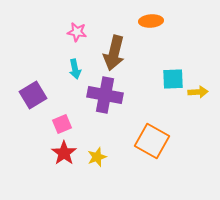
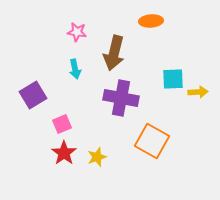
purple cross: moved 16 px right, 3 px down
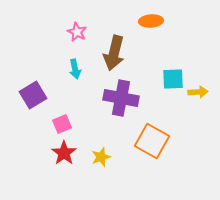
pink star: rotated 18 degrees clockwise
yellow star: moved 4 px right
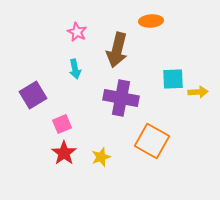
brown arrow: moved 3 px right, 3 px up
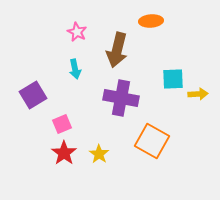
yellow arrow: moved 2 px down
yellow star: moved 2 px left, 3 px up; rotated 18 degrees counterclockwise
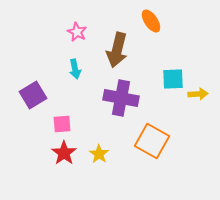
orange ellipse: rotated 60 degrees clockwise
pink square: rotated 18 degrees clockwise
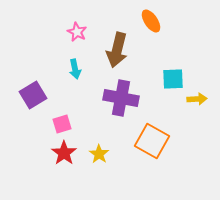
yellow arrow: moved 1 px left, 5 px down
pink square: rotated 12 degrees counterclockwise
